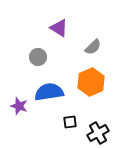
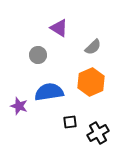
gray circle: moved 2 px up
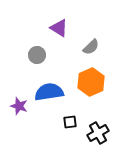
gray semicircle: moved 2 px left
gray circle: moved 1 px left
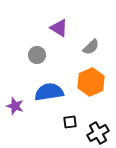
purple star: moved 4 px left
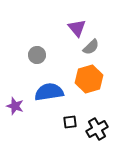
purple triangle: moved 18 px right; rotated 18 degrees clockwise
orange hexagon: moved 2 px left, 3 px up; rotated 8 degrees clockwise
black cross: moved 1 px left, 4 px up
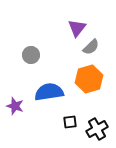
purple triangle: rotated 18 degrees clockwise
gray circle: moved 6 px left
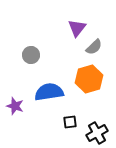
gray semicircle: moved 3 px right
black cross: moved 4 px down
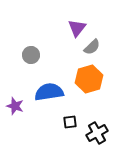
gray semicircle: moved 2 px left
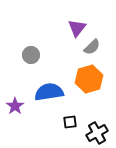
purple star: rotated 18 degrees clockwise
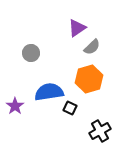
purple triangle: rotated 18 degrees clockwise
gray circle: moved 2 px up
black square: moved 14 px up; rotated 32 degrees clockwise
black cross: moved 3 px right, 2 px up
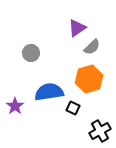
black square: moved 3 px right
